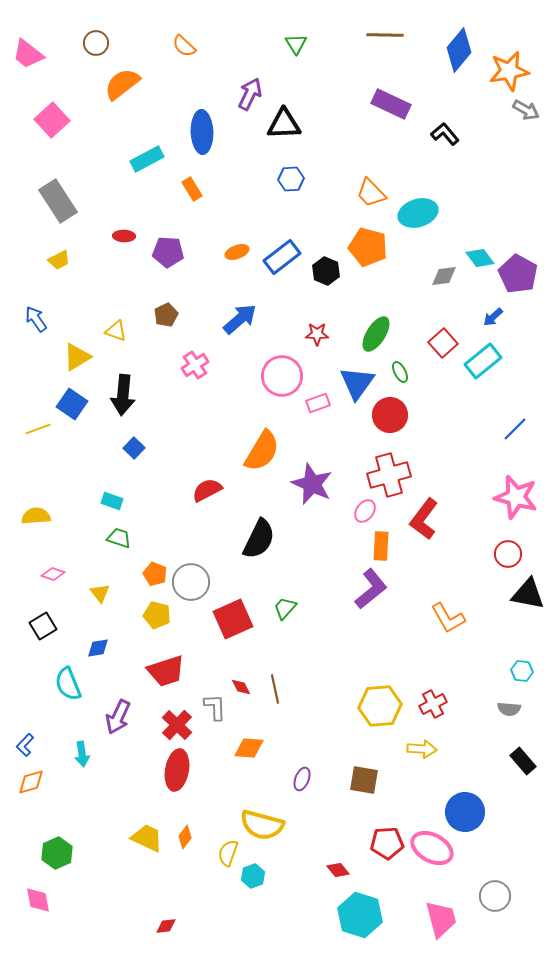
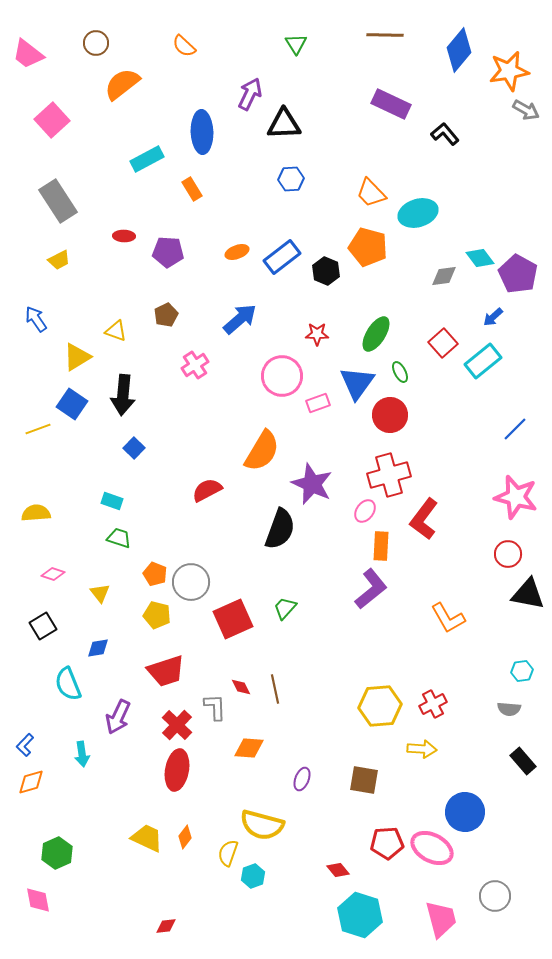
yellow semicircle at (36, 516): moved 3 px up
black semicircle at (259, 539): moved 21 px right, 10 px up; rotated 6 degrees counterclockwise
cyan hexagon at (522, 671): rotated 15 degrees counterclockwise
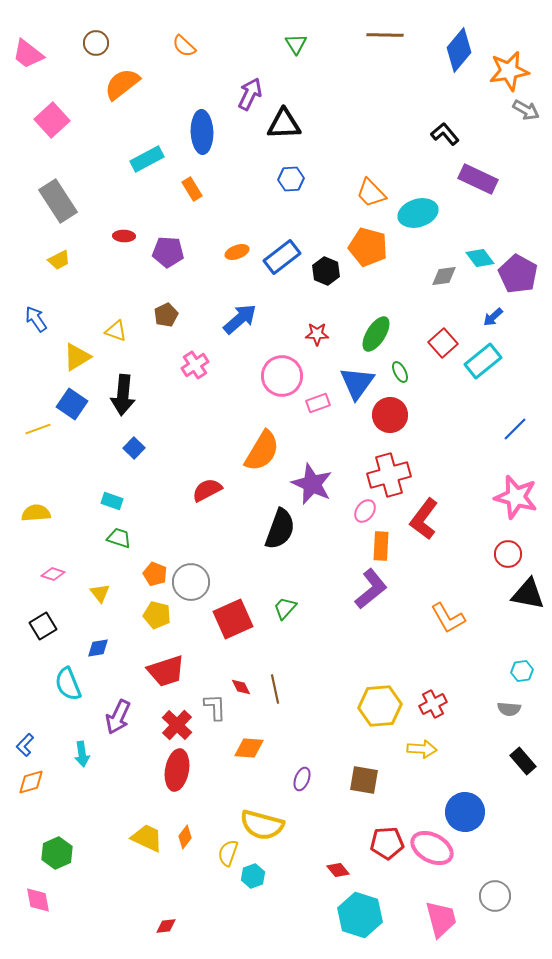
purple rectangle at (391, 104): moved 87 px right, 75 px down
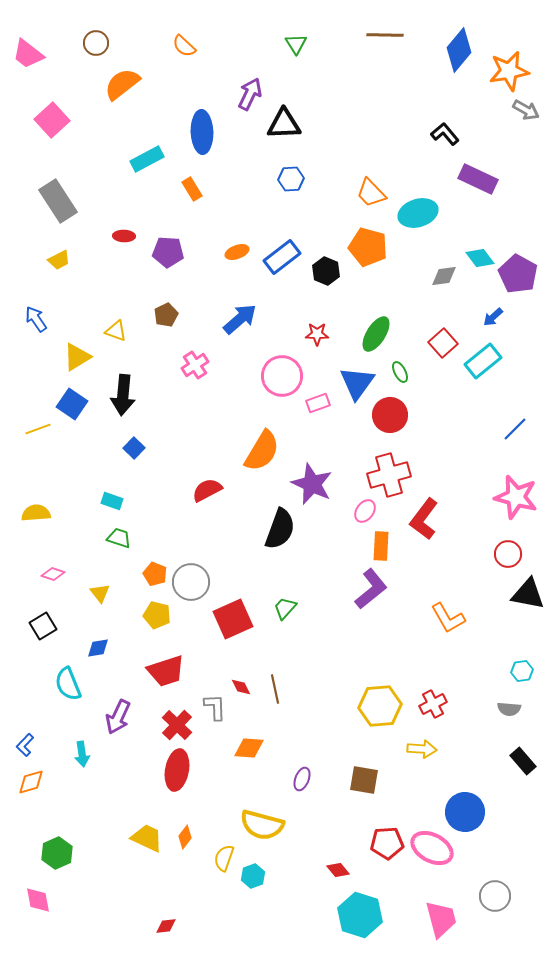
yellow semicircle at (228, 853): moved 4 px left, 5 px down
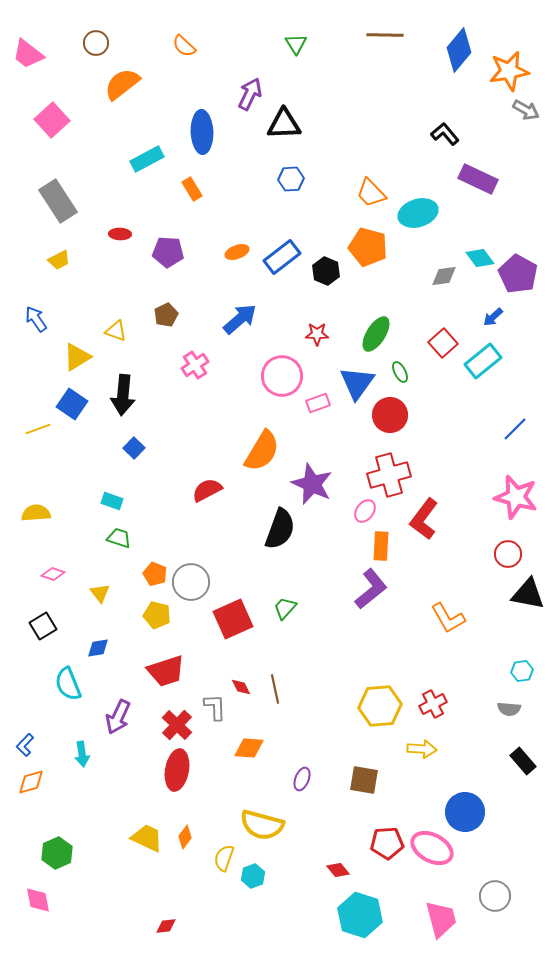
red ellipse at (124, 236): moved 4 px left, 2 px up
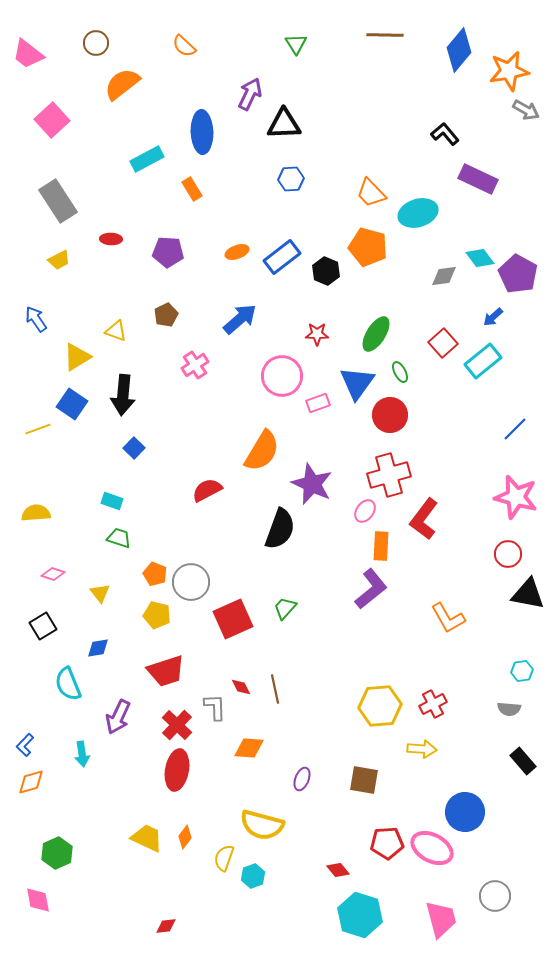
red ellipse at (120, 234): moved 9 px left, 5 px down
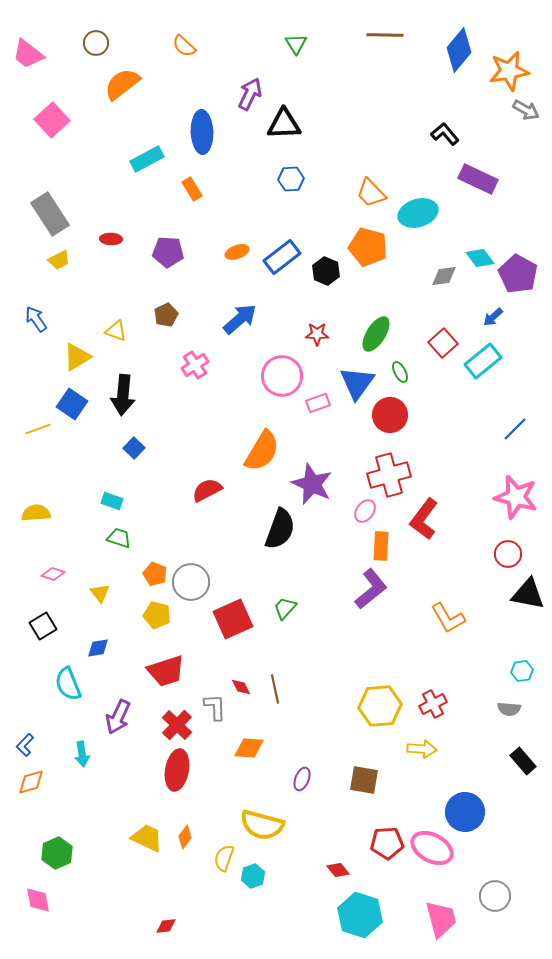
gray rectangle at (58, 201): moved 8 px left, 13 px down
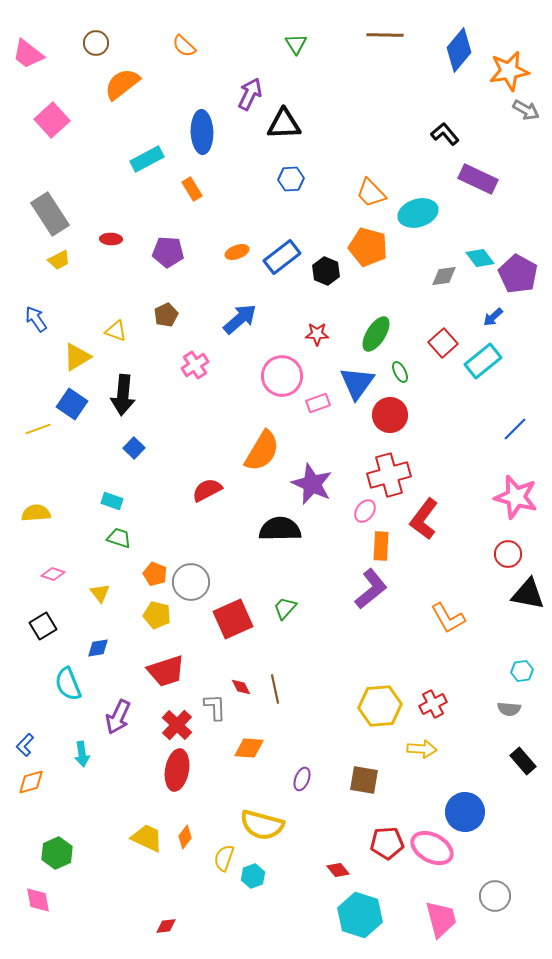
black semicircle at (280, 529): rotated 111 degrees counterclockwise
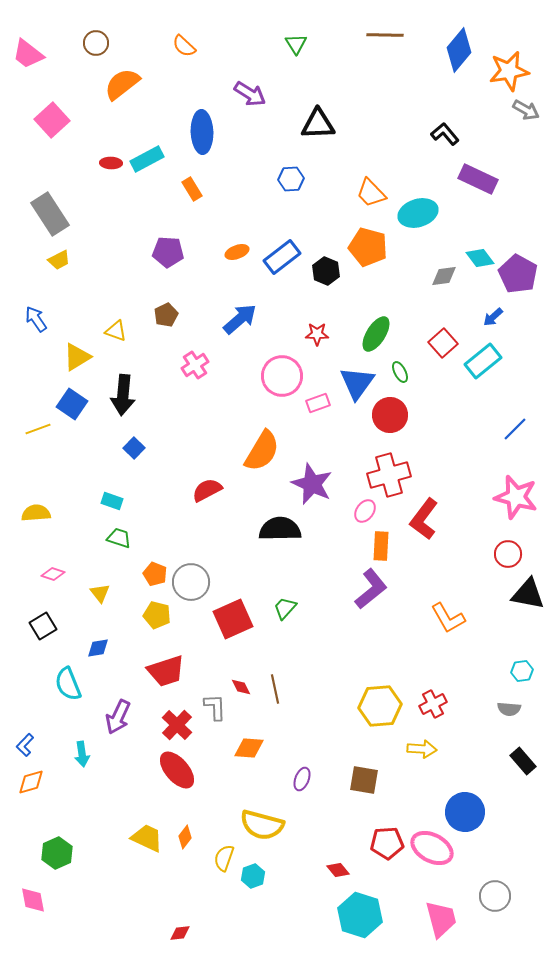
purple arrow at (250, 94): rotated 96 degrees clockwise
black triangle at (284, 124): moved 34 px right
red ellipse at (111, 239): moved 76 px up
red ellipse at (177, 770): rotated 51 degrees counterclockwise
pink diamond at (38, 900): moved 5 px left
red diamond at (166, 926): moved 14 px right, 7 px down
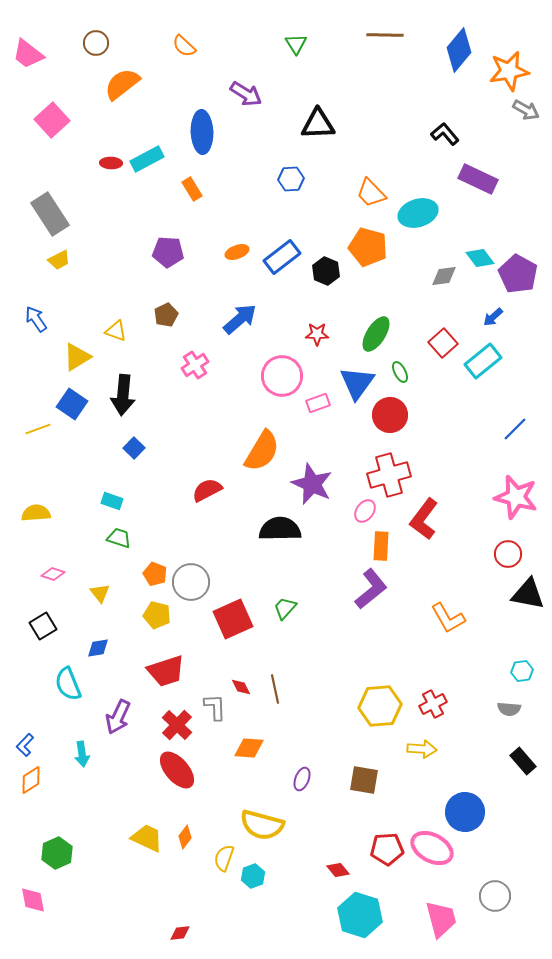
purple arrow at (250, 94): moved 4 px left
orange diamond at (31, 782): moved 2 px up; rotated 16 degrees counterclockwise
red pentagon at (387, 843): moved 6 px down
